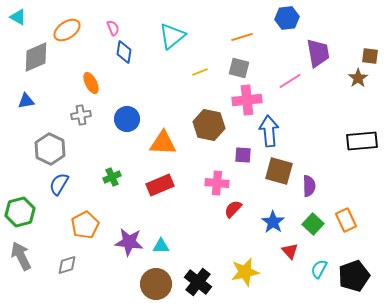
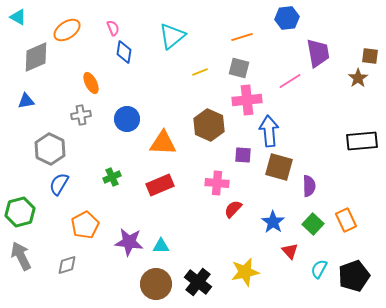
brown hexagon at (209, 125): rotated 12 degrees clockwise
brown square at (279, 171): moved 4 px up
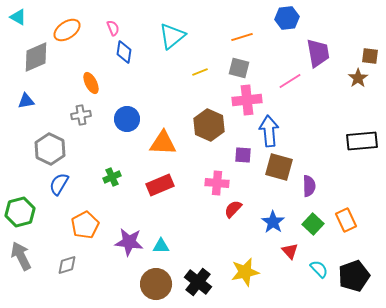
cyan semicircle at (319, 269): rotated 108 degrees clockwise
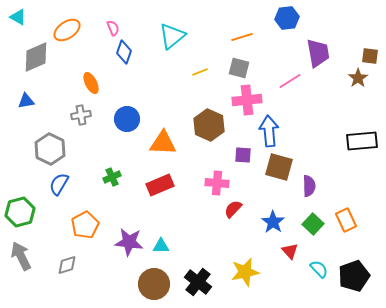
blue diamond at (124, 52): rotated 10 degrees clockwise
brown circle at (156, 284): moved 2 px left
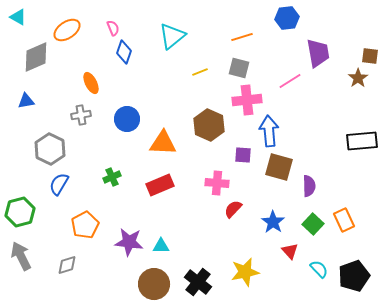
orange rectangle at (346, 220): moved 2 px left
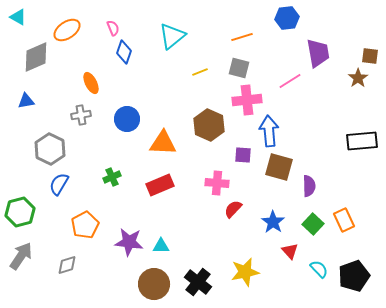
gray arrow at (21, 256): rotated 60 degrees clockwise
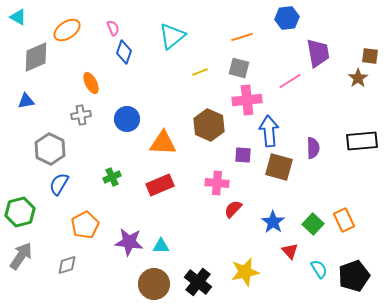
purple semicircle at (309, 186): moved 4 px right, 38 px up
cyan semicircle at (319, 269): rotated 12 degrees clockwise
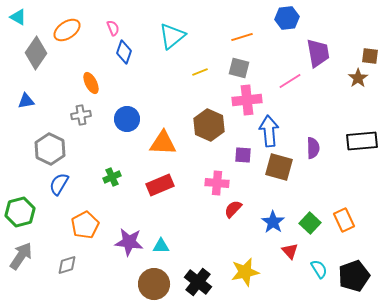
gray diamond at (36, 57): moved 4 px up; rotated 32 degrees counterclockwise
green square at (313, 224): moved 3 px left, 1 px up
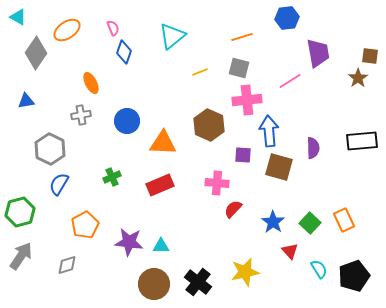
blue circle at (127, 119): moved 2 px down
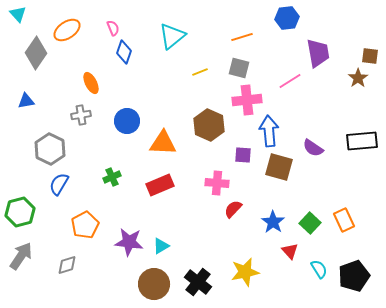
cyan triangle at (18, 17): moved 3 px up; rotated 18 degrees clockwise
purple semicircle at (313, 148): rotated 125 degrees clockwise
cyan triangle at (161, 246): rotated 30 degrees counterclockwise
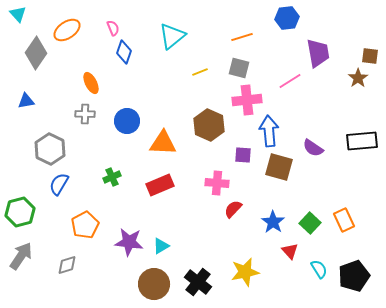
gray cross at (81, 115): moved 4 px right, 1 px up; rotated 12 degrees clockwise
